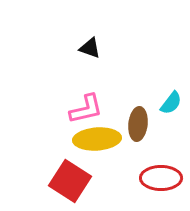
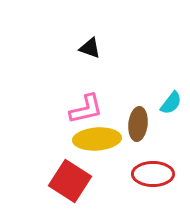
red ellipse: moved 8 px left, 4 px up
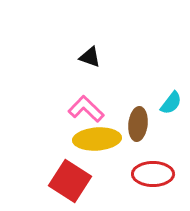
black triangle: moved 9 px down
pink L-shape: rotated 123 degrees counterclockwise
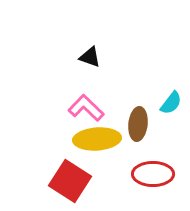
pink L-shape: moved 1 px up
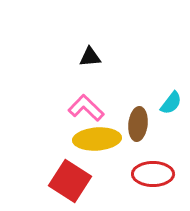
black triangle: rotated 25 degrees counterclockwise
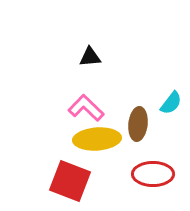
red square: rotated 12 degrees counterclockwise
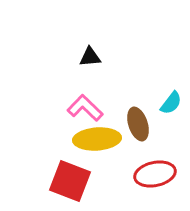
pink L-shape: moved 1 px left
brown ellipse: rotated 24 degrees counterclockwise
red ellipse: moved 2 px right; rotated 12 degrees counterclockwise
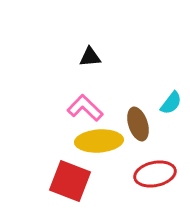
yellow ellipse: moved 2 px right, 2 px down
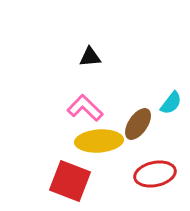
brown ellipse: rotated 52 degrees clockwise
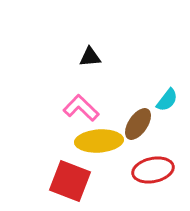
cyan semicircle: moved 4 px left, 3 px up
pink L-shape: moved 4 px left
red ellipse: moved 2 px left, 4 px up
